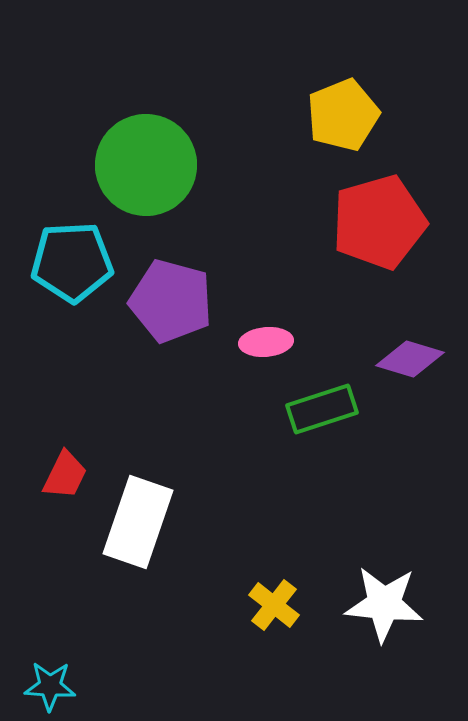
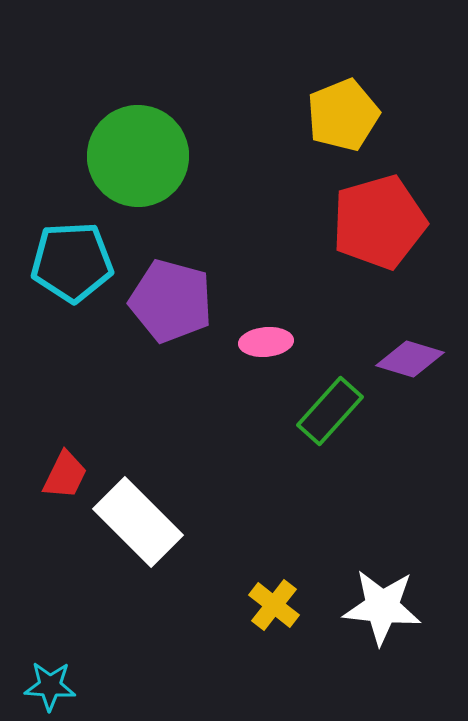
green circle: moved 8 px left, 9 px up
green rectangle: moved 8 px right, 2 px down; rotated 30 degrees counterclockwise
white rectangle: rotated 64 degrees counterclockwise
white star: moved 2 px left, 3 px down
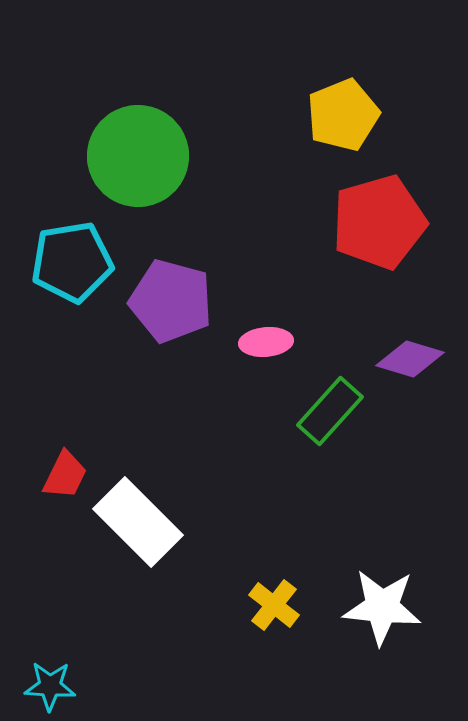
cyan pentagon: rotated 6 degrees counterclockwise
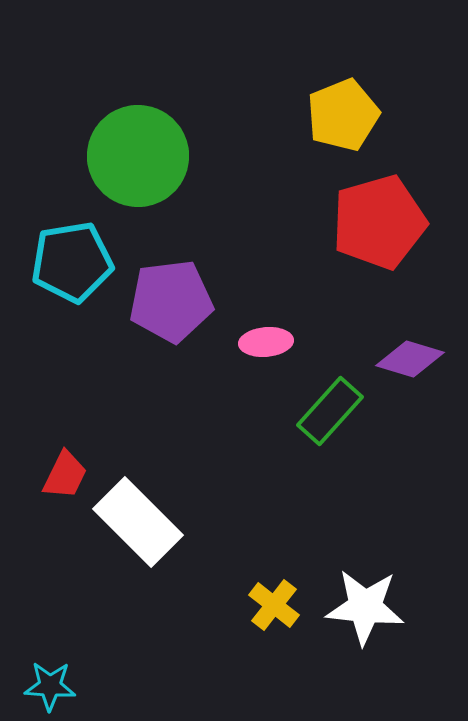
purple pentagon: rotated 22 degrees counterclockwise
white star: moved 17 px left
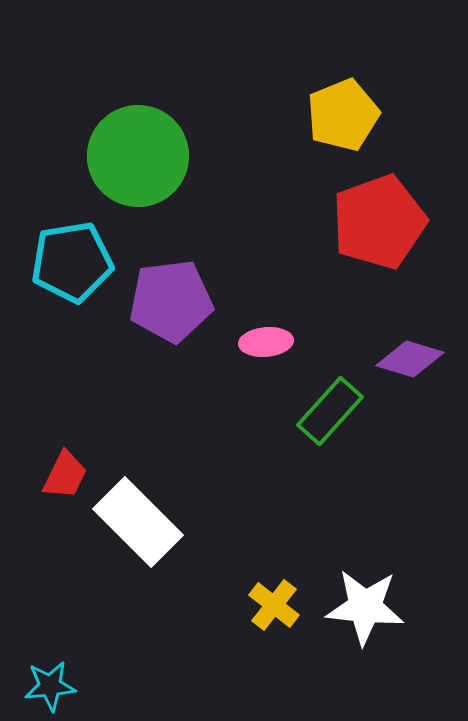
red pentagon: rotated 4 degrees counterclockwise
cyan star: rotated 9 degrees counterclockwise
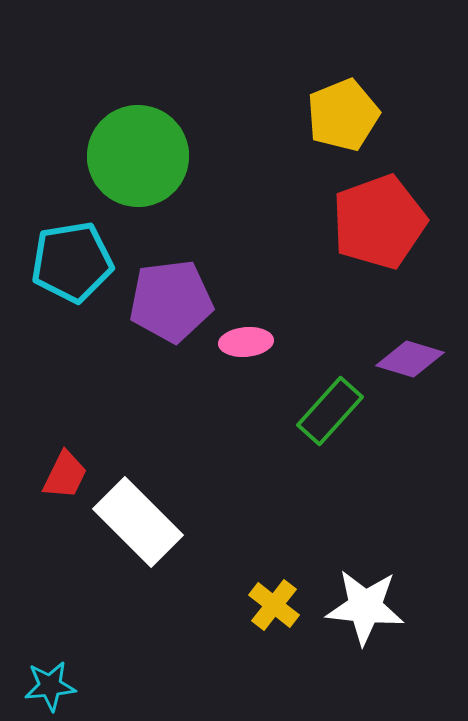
pink ellipse: moved 20 px left
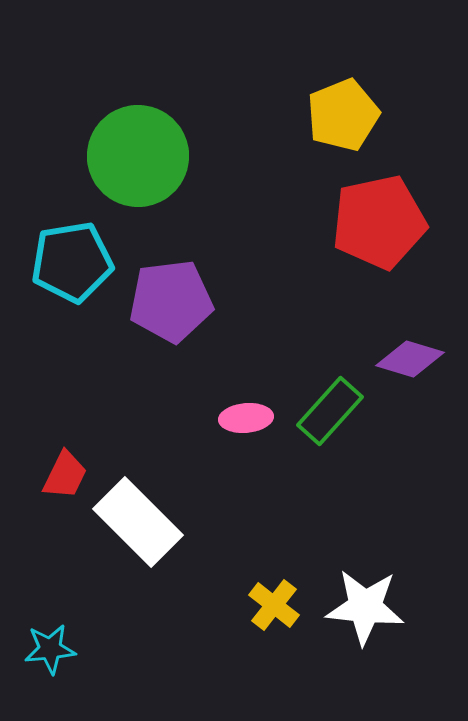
red pentagon: rotated 8 degrees clockwise
pink ellipse: moved 76 px down
cyan star: moved 37 px up
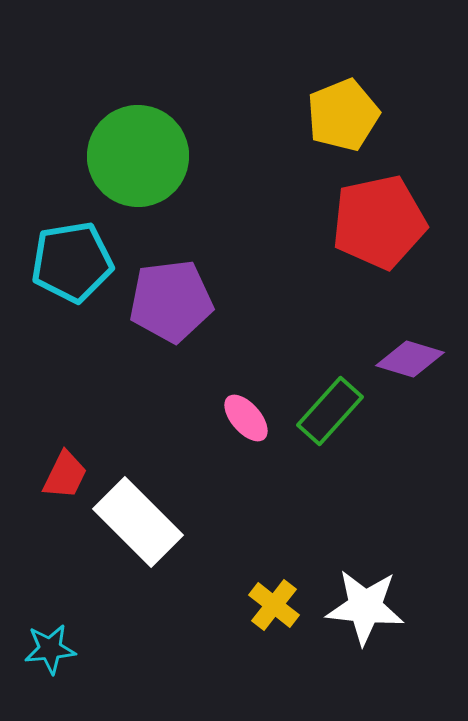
pink ellipse: rotated 54 degrees clockwise
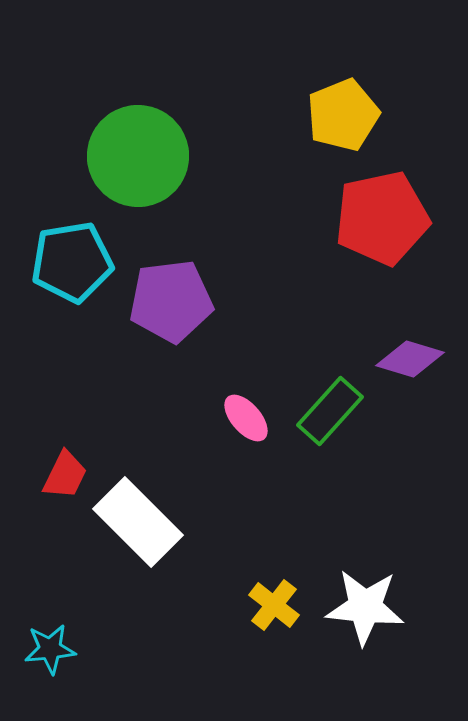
red pentagon: moved 3 px right, 4 px up
